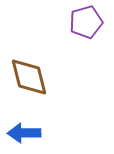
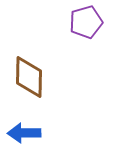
brown diamond: rotated 15 degrees clockwise
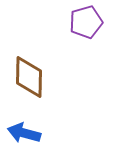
blue arrow: rotated 16 degrees clockwise
